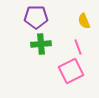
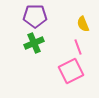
purple pentagon: moved 1 px left, 1 px up
yellow semicircle: moved 1 px left, 3 px down
green cross: moved 7 px left, 1 px up; rotated 18 degrees counterclockwise
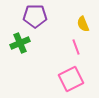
green cross: moved 14 px left
pink line: moved 2 px left
pink square: moved 8 px down
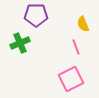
purple pentagon: moved 1 px right, 1 px up
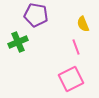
purple pentagon: rotated 10 degrees clockwise
green cross: moved 2 px left, 1 px up
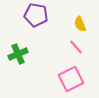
yellow semicircle: moved 3 px left
green cross: moved 12 px down
pink line: rotated 21 degrees counterclockwise
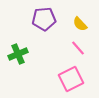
purple pentagon: moved 8 px right, 4 px down; rotated 15 degrees counterclockwise
yellow semicircle: rotated 21 degrees counterclockwise
pink line: moved 2 px right, 1 px down
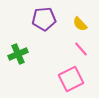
pink line: moved 3 px right, 1 px down
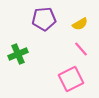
yellow semicircle: rotated 77 degrees counterclockwise
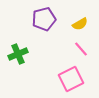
purple pentagon: rotated 10 degrees counterclockwise
